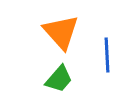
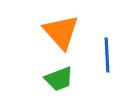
green trapezoid: rotated 28 degrees clockwise
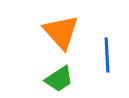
green trapezoid: rotated 12 degrees counterclockwise
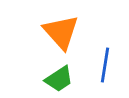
blue line: moved 2 px left, 10 px down; rotated 12 degrees clockwise
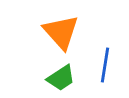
green trapezoid: moved 2 px right, 1 px up
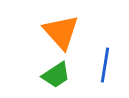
green trapezoid: moved 5 px left, 3 px up
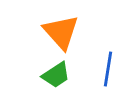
blue line: moved 3 px right, 4 px down
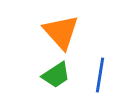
blue line: moved 8 px left, 6 px down
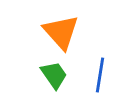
green trapezoid: moved 2 px left; rotated 92 degrees counterclockwise
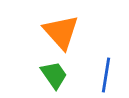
blue line: moved 6 px right
